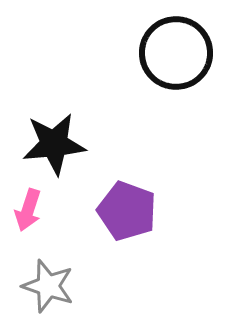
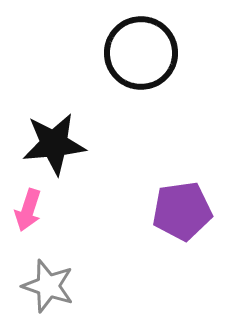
black circle: moved 35 px left
purple pentagon: moved 55 px right; rotated 28 degrees counterclockwise
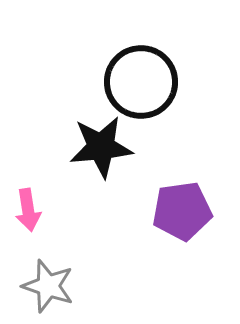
black circle: moved 29 px down
black star: moved 47 px right, 3 px down
pink arrow: rotated 27 degrees counterclockwise
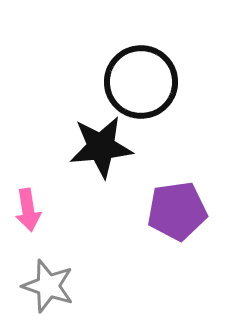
purple pentagon: moved 5 px left
